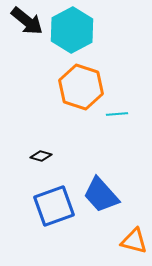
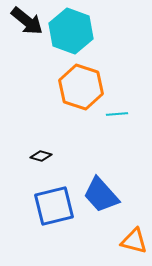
cyan hexagon: moved 1 px left, 1 px down; rotated 12 degrees counterclockwise
blue square: rotated 6 degrees clockwise
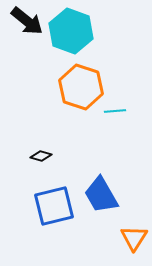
cyan line: moved 2 px left, 3 px up
blue trapezoid: rotated 12 degrees clockwise
orange triangle: moved 3 px up; rotated 48 degrees clockwise
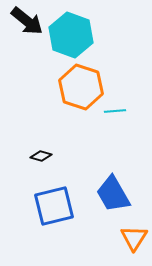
cyan hexagon: moved 4 px down
blue trapezoid: moved 12 px right, 1 px up
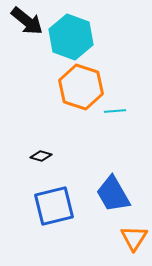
cyan hexagon: moved 2 px down
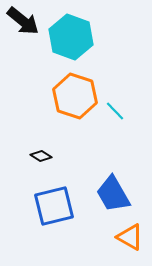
black arrow: moved 4 px left
orange hexagon: moved 6 px left, 9 px down
cyan line: rotated 50 degrees clockwise
black diamond: rotated 15 degrees clockwise
orange triangle: moved 4 px left, 1 px up; rotated 32 degrees counterclockwise
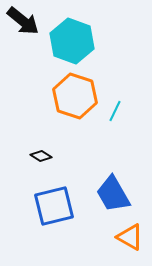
cyan hexagon: moved 1 px right, 4 px down
cyan line: rotated 70 degrees clockwise
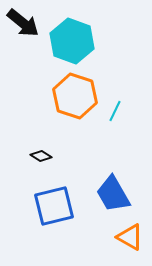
black arrow: moved 2 px down
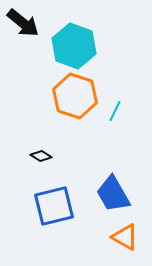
cyan hexagon: moved 2 px right, 5 px down
orange triangle: moved 5 px left
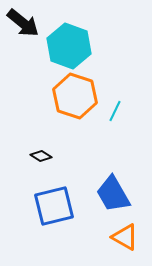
cyan hexagon: moved 5 px left
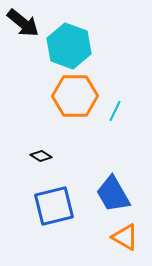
orange hexagon: rotated 18 degrees counterclockwise
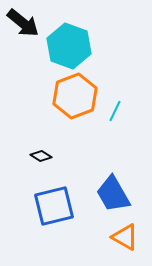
orange hexagon: rotated 21 degrees counterclockwise
